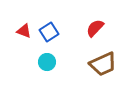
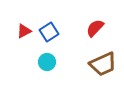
red triangle: rotated 49 degrees counterclockwise
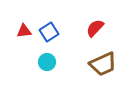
red triangle: rotated 21 degrees clockwise
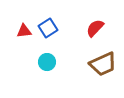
blue square: moved 1 px left, 4 px up
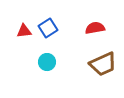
red semicircle: rotated 36 degrees clockwise
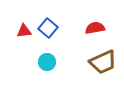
blue square: rotated 18 degrees counterclockwise
brown trapezoid: moved 2 px up
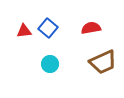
red semicircle: moved 4 px left
cyan circle: moved 3 px right, 2 px down
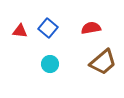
red triangle: moved 4 px left; rotated 14 degrees clockwise
brown trapezoid: rotated 16 degrees counterclockwise
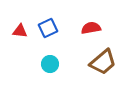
blue square: rotated 24 degrees clockwise
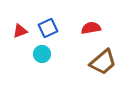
red triangle: rotated 28 degrees counterclockwise
cyan circle: moved 8 px left, 10 px up
